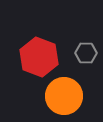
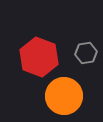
gray hexagon: rotated 10 degrees counterclockwise
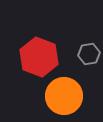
gray hexagon: moved 3 px right, 1 px down
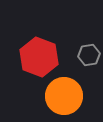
gray hexagon: moved 1 px down
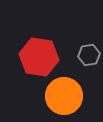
red hexagon: rotated 12 degrees counterclockwise
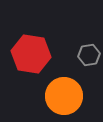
red hexagon: moved 8 px left, 3 px up
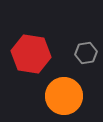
gray hexagon: moved 3 px left, 2 px up
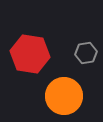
red hexagon: moved 1 px left
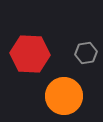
red hexagon: rotated 6 degrees counterclockwise
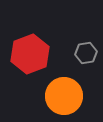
red hexagon: rotated 24 degrees counterclockwise
